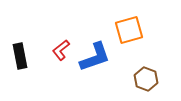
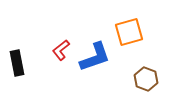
orange square: moved 2 px down
black rectangle: moved 3 px left, 7 px down
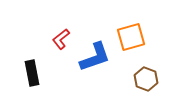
orange square: moved 2 px right, 5 px down
red L-shape: moved 11 px up
black rectangle: moved 15 px right, 10 px down
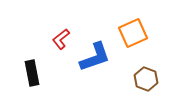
orange square: moved 2 px right, 4 px up; rotated 8 degrees counterclockwise
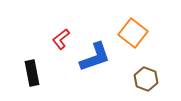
orange square: rotated 28 degrees counterclockwise
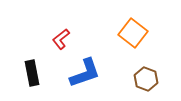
blue L-shape: moved 10 px left, 16 px down
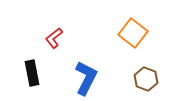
red L-shape: moved 7 px left, 1 px up
blue L-shape: moved 1 px right, 5 px down; rotated 44 degrees counterclockwise
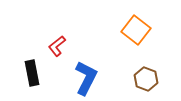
orange square: moved 3 px right, 3 px up
red L-shape: moved 3 px right, 8 px down
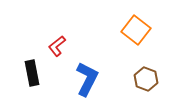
blue L-shape: moved 1 px right, 1 px down
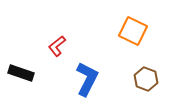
orange square: moved 3 px left, 1 px down; rotated 12 degrees counterclockwise
black rectangle: moved 11 px left; rotated 60 degrees counterclockwise
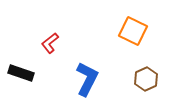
red L-shape: moved 7 px left, 3 px up
brown hexagon: rotated 15 degrees clockwise
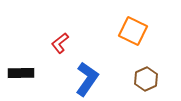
red L-shape: moved 10 px right
black rectangle: rotated 20 degrees counterclockwise
blue L-shape: rotated 8 degrees clockwise
